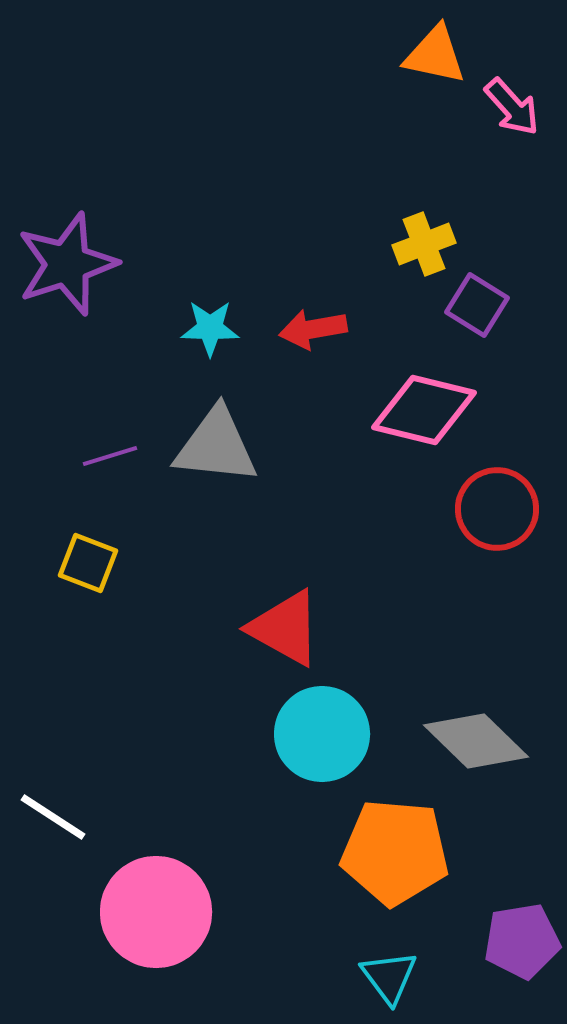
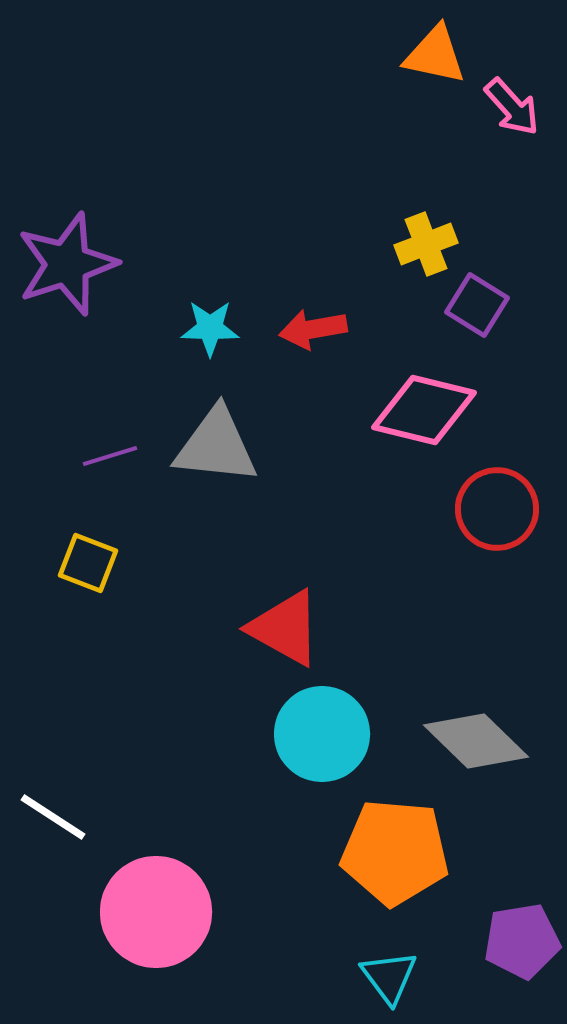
yellow cross: moved 2 px right
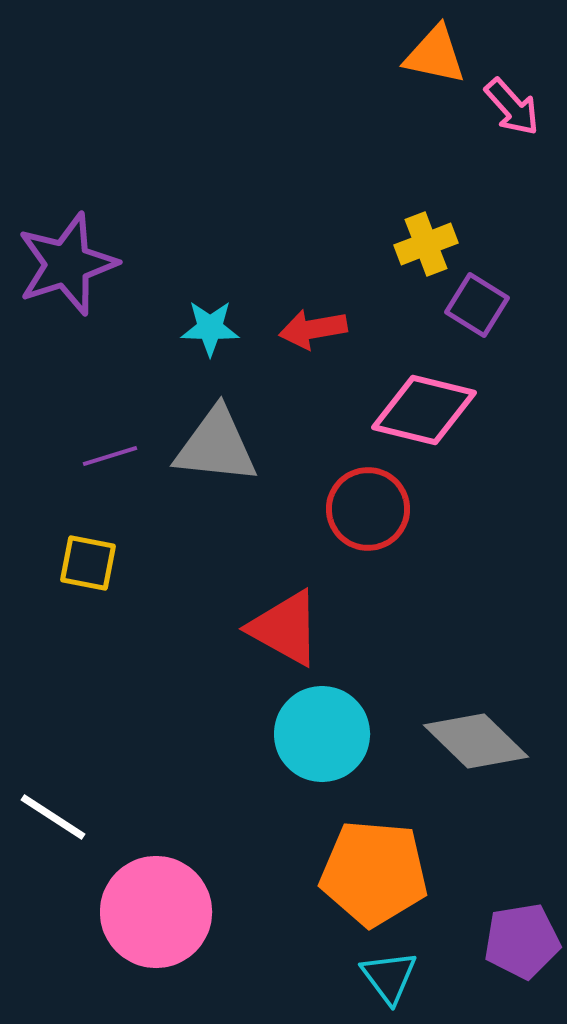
red circle: moved 129 px left
yellow square: rotated 10 degrees counterclockwise
orange pentagon: moved 21 px left, 21 px down
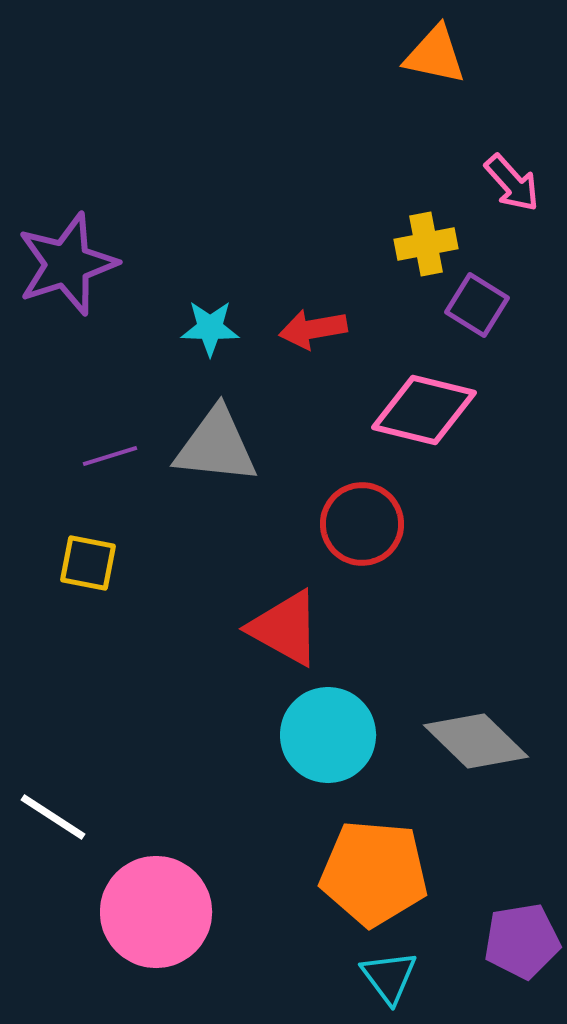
pink arrow: moved 76 px down
yellow cross: rotated 10 degrees clockwise
red circle: moved 6 px left, 15 px down
cyan circle: moved 6 px right, 1 px down
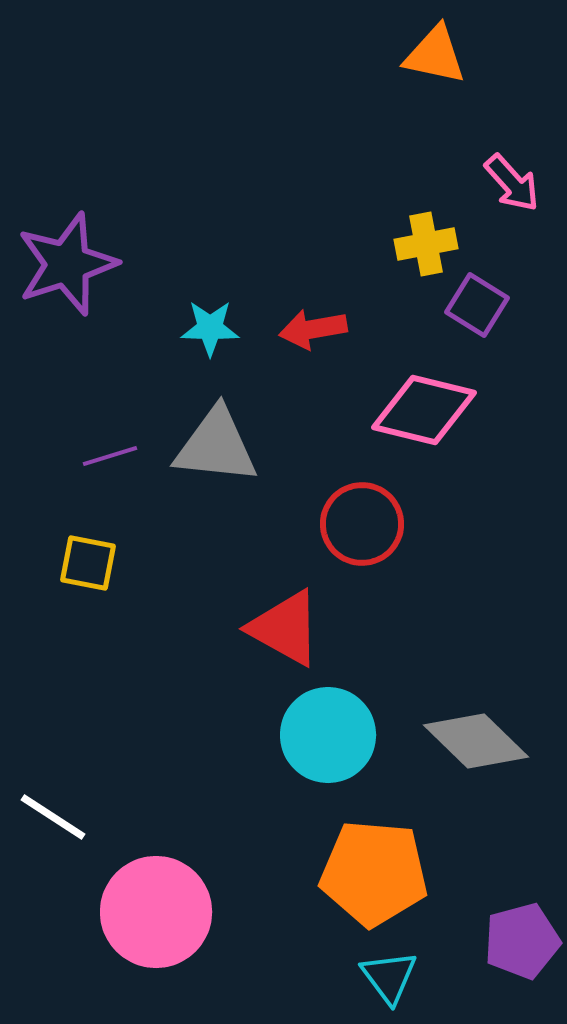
purple pentagon: rotated 6 degrees counterclockwise
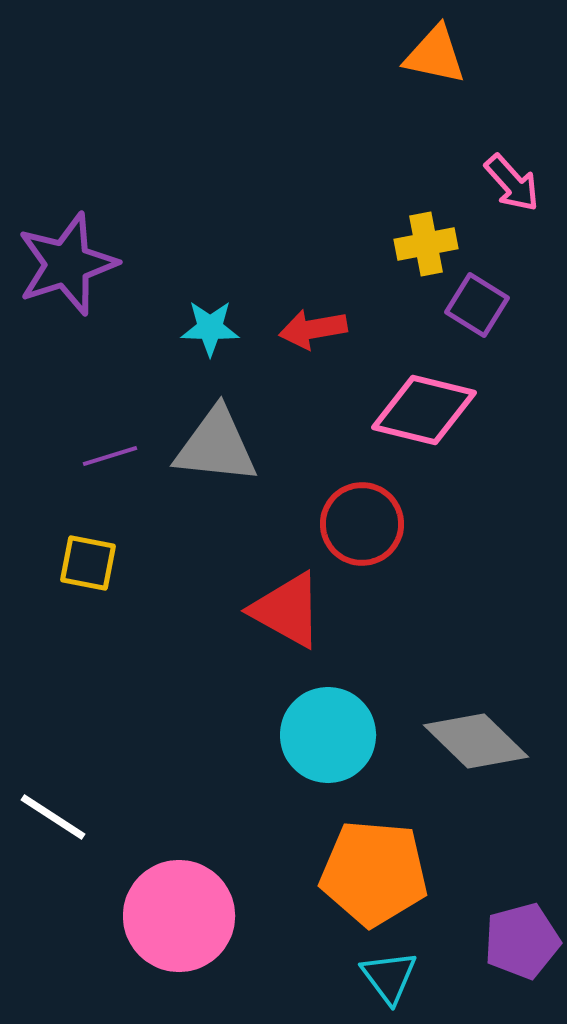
red triangle: moved 2 px right, 18 px up
pink circle: moved 23 px right, 4 px down
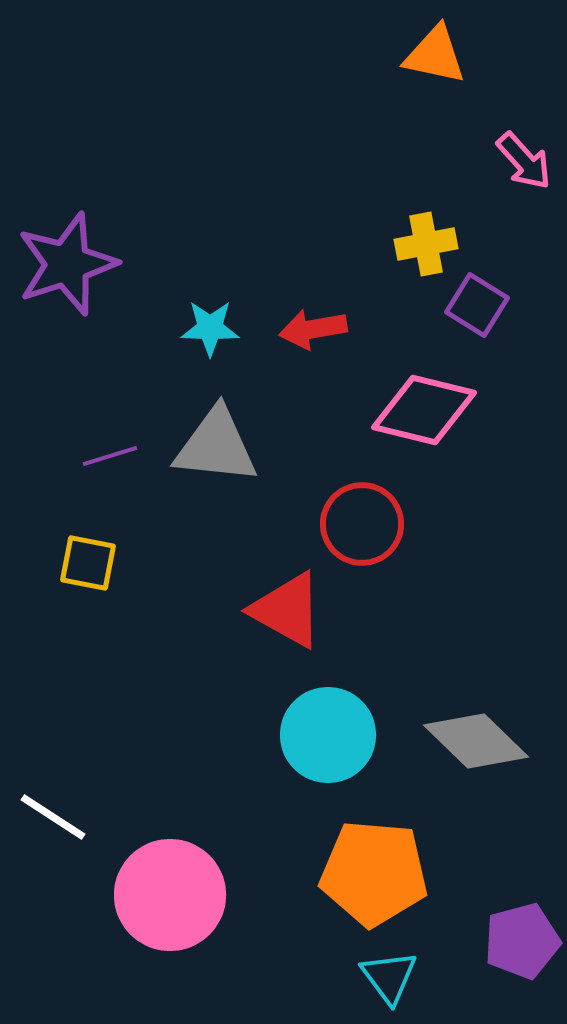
pink arrow: moved 12 px right, 22 px up
pink circle: moved 9 px left, 21 px up
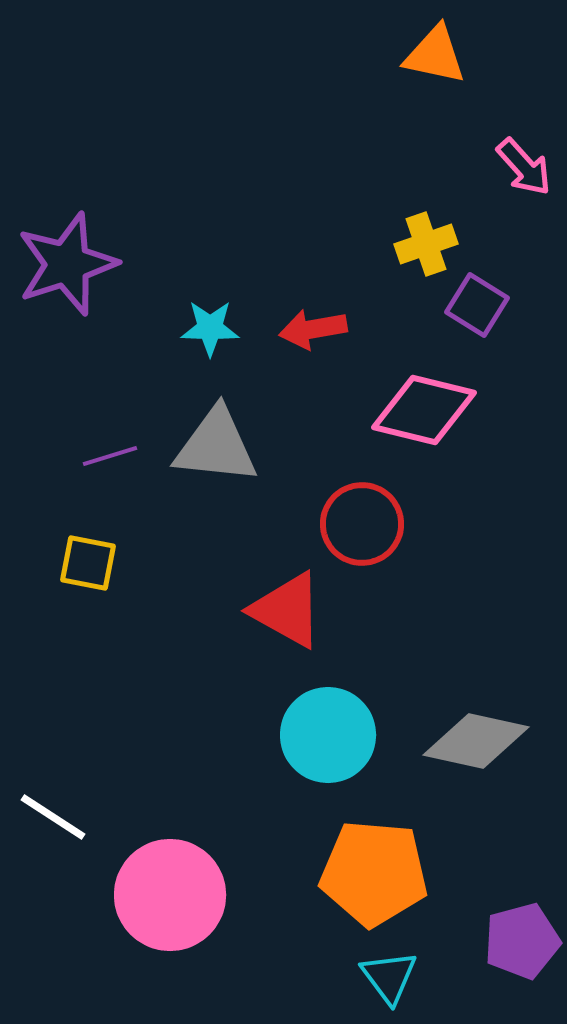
pink arrow: moved 6 px down
yellow cross: rotated 8 degrees counterclockwise
gray diamond: rotated 32 degrees counterclockwise
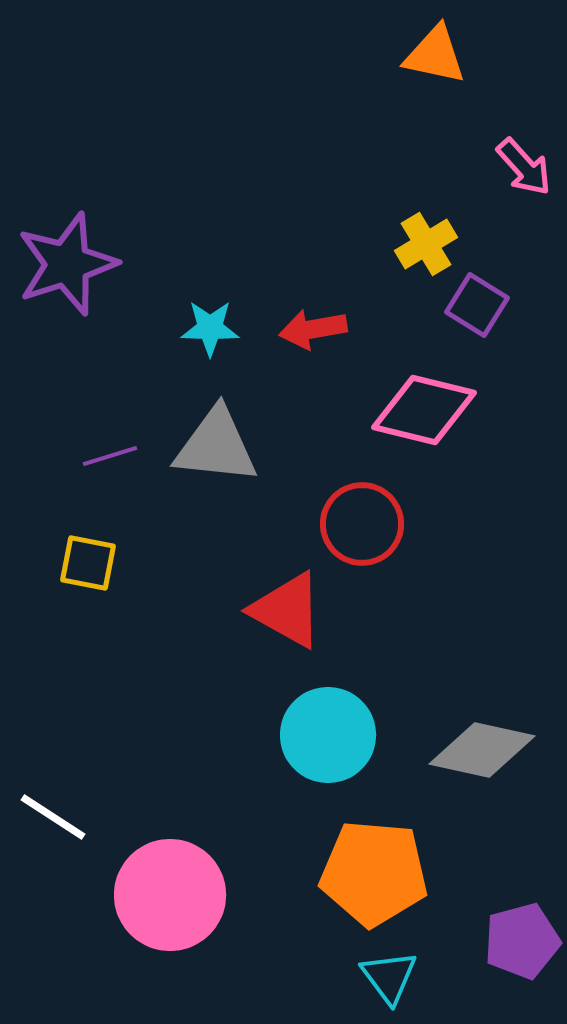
yellow cross: rotated 12 degrees counterclockwise
gray diamond: moved 6 px right, 9 px down
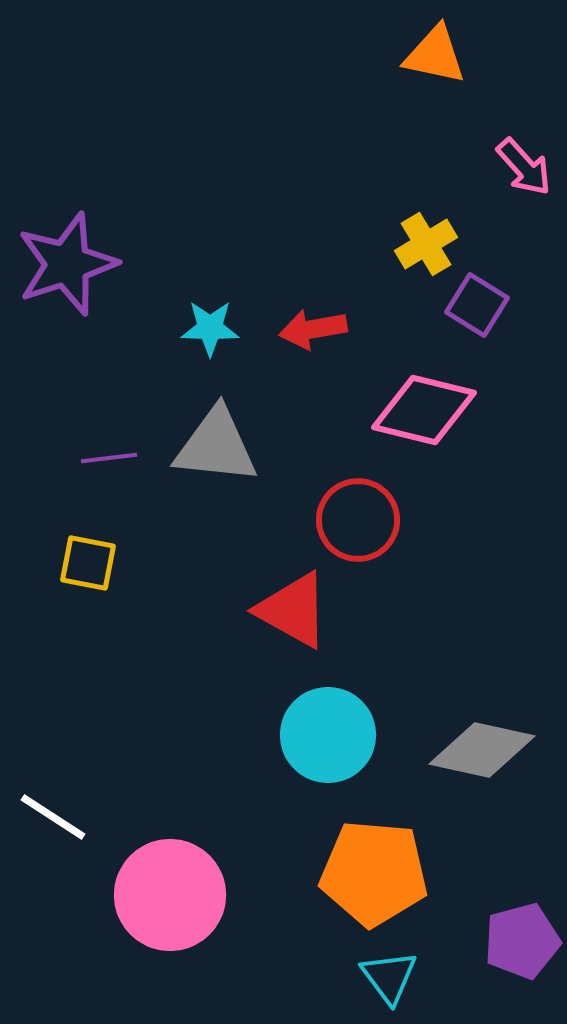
purple line: moved 1 px left, 2 px down; rotated 10 degrees clockwise
red circle: moved 4 px left, 4 px up
red triangle: moved 6 px right
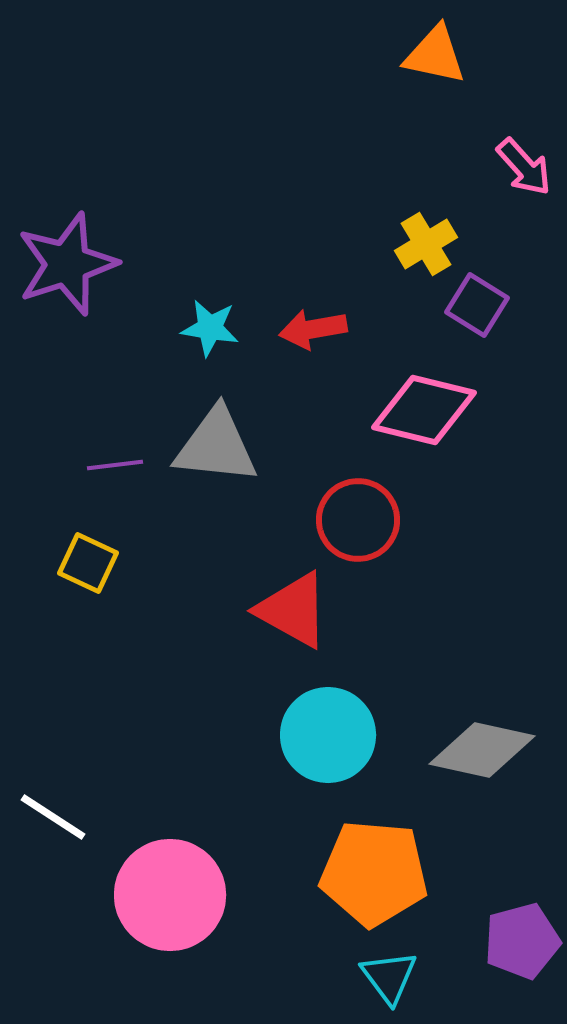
cyan star: rotated 8 degrees clockwise
purple line: moved 6 px right, 7 px down
yellow square: rotated 14 degrees clockwise
